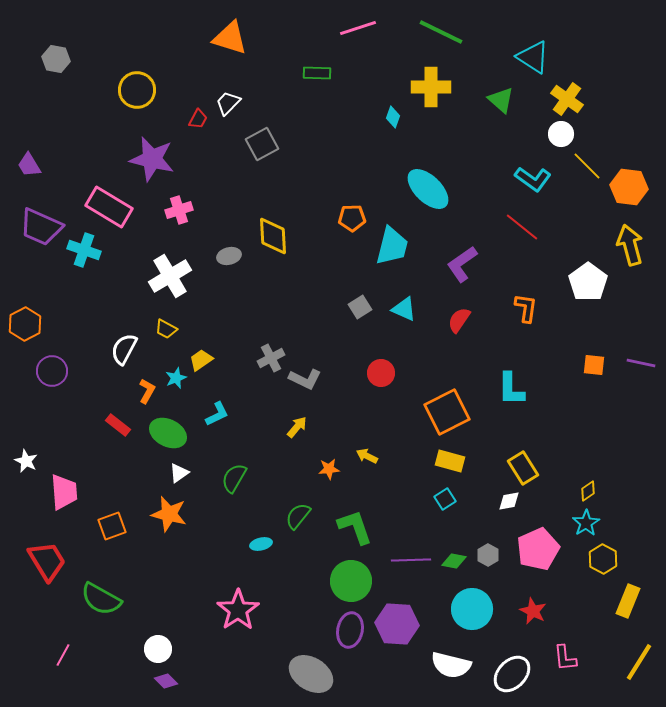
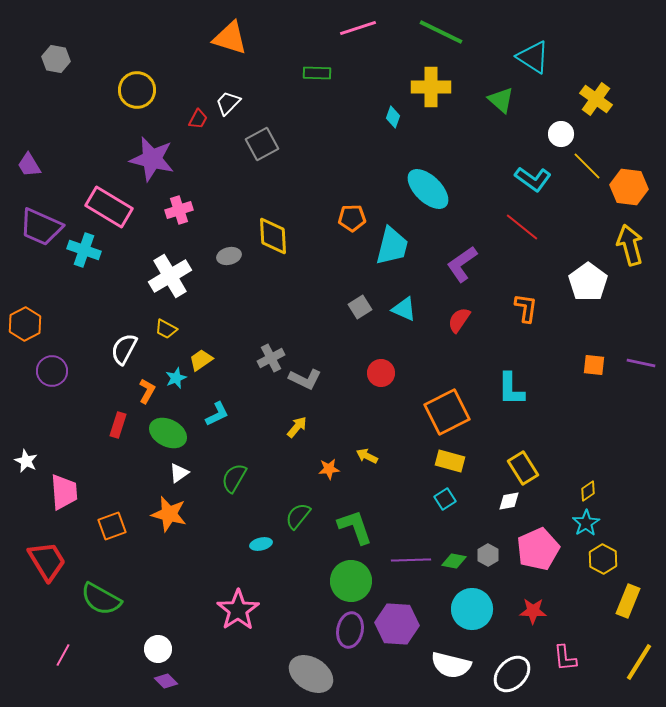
yellow cross at (567, 99): moved 29 px right
red rectangle at (118, 425): rotated 70 degrees clockwise
red star at (533, 611): rotated 24 degrees counterclockwise
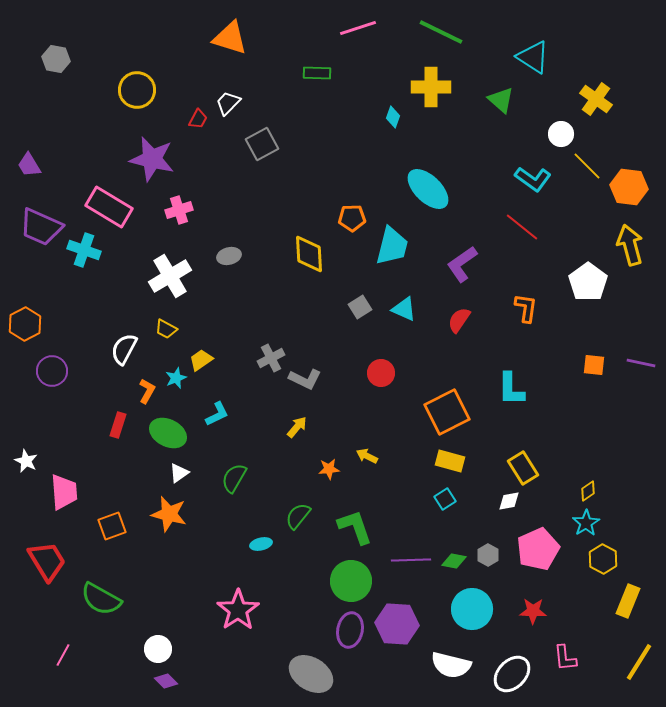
yellow diamond at (273, 236): moved 36 px right, 18 px down
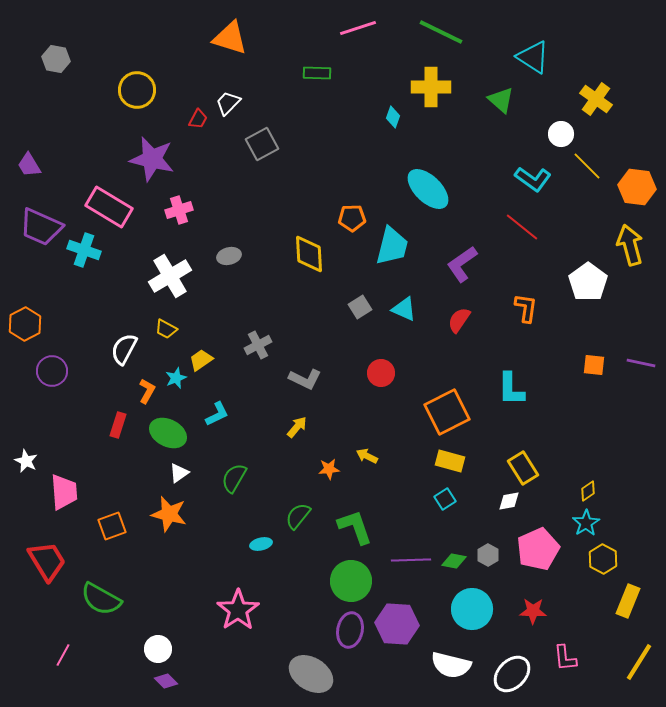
orange hexagon at (629, 187): moved 8 px right
gray cross at (271, 358): moved 13 px left, 13 px up
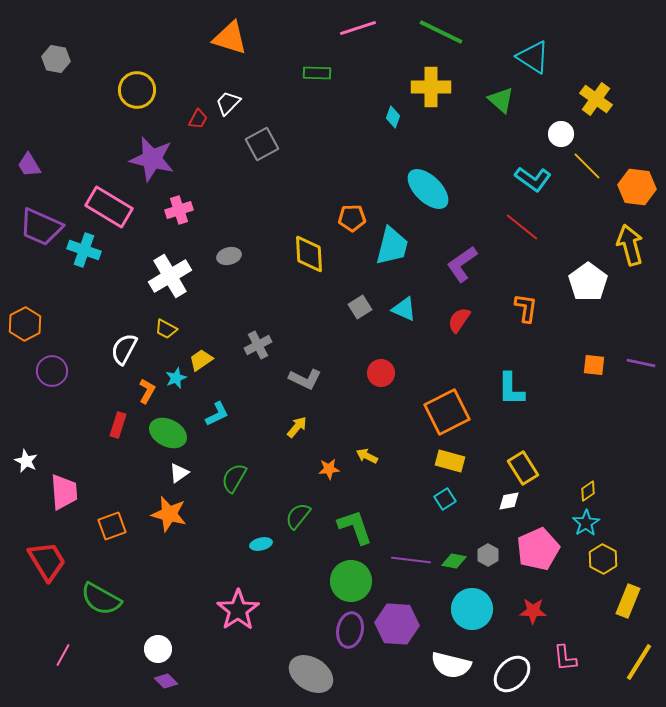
purple line at (411, 560): rotated 9 degrees clockwise
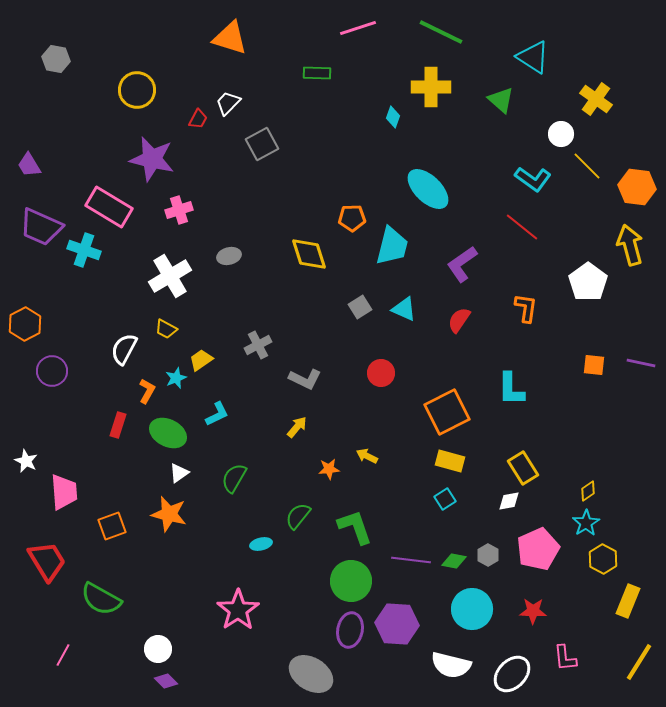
yellow diamond at (309, 254): rotated 15 degrees counterclockwise
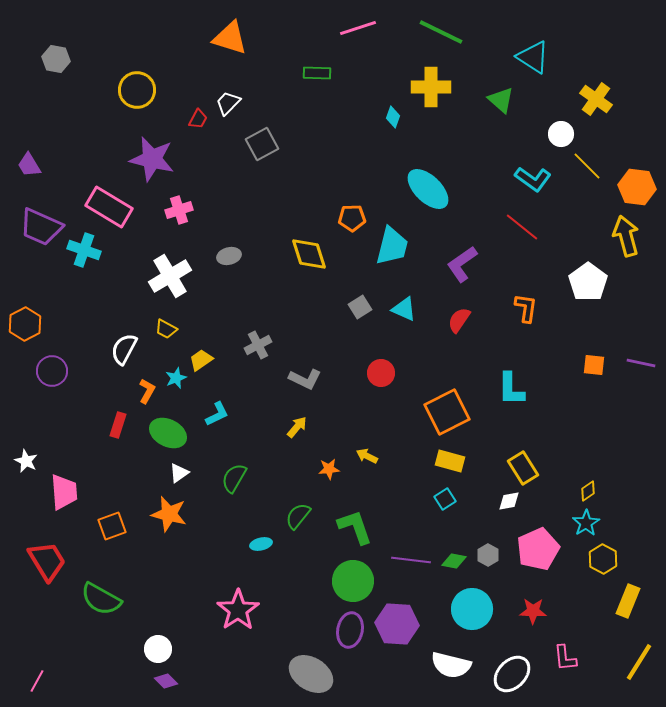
yellow arrow at (630, 245): moved 4 px left, 9 px up
green circle at (351, 581): moved 2 px right
pink line at (63, 655): moved 26 px left, 26 px down
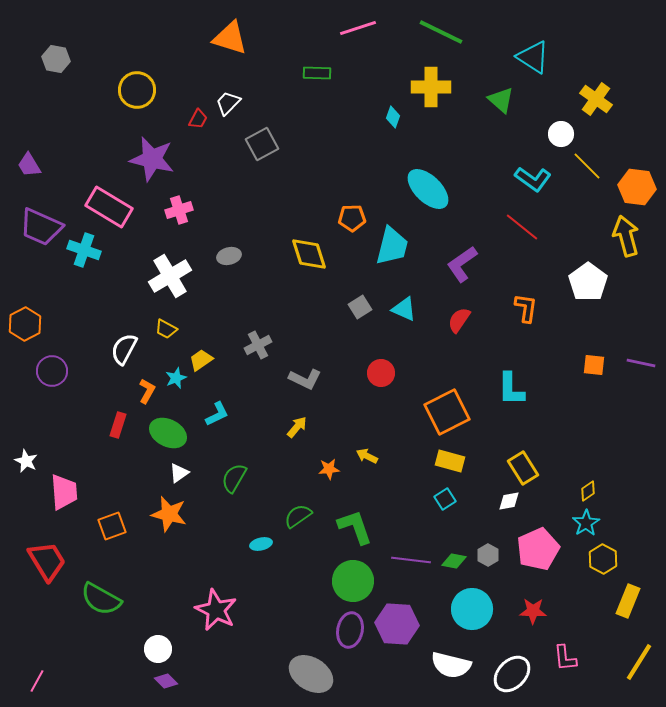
green semicircle at (298, 516): rotated 16 degrees clockwise
pink star at (238, 610): moved 22 px left; rotated 12 degrees counterclockwise
